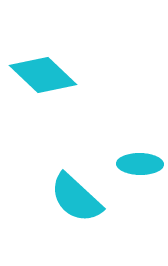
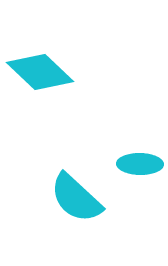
cyan diamond: moved 3 px left, 3 px up
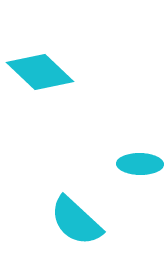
cyan semicircle: moved 23 px down
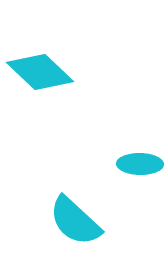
cyan semicircle: moved 1 px left
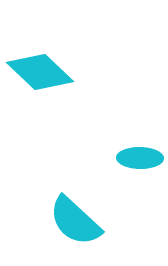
cyan ellipse: moved 6 px up
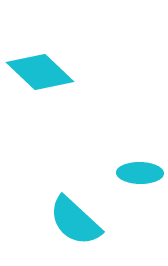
cyan ellipse: moved 15 px down
